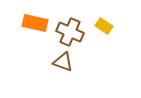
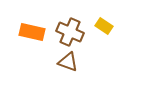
orange rectangle: moved 3 px left, 9 px down
brown triangle: moved 5 px right
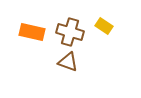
brown cross: rotated 8 degrees counterclockwise
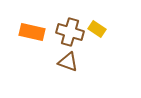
yellow rectangle: moved 7 px left, 3 px down
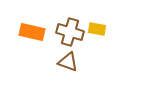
yellow rectangle: rotated 24 degrees counterclockwise
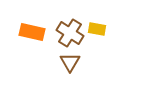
brown cross: moved 1 px down; rotated 16 degrees clockwise
brown triangle: moved 2 px right; rotated 40 degrees clockwise
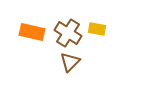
brown cross: moved 2 px left
brown triangle: rotated 15 degrees clockwise
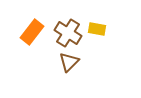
orange rectangle: rotated 65 degrees counterclockwise
brown triangle: moved 1 px left
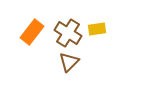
yellow rectangle: rotated 18 degrees counterclockwise
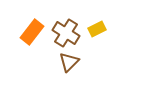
yellow rectangle: rotated 18 degrees counterclockwise
brown cross: moved 2 px left
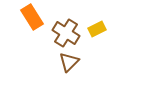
orange rectangle: moved 15 px up; rotated 70 degrees counterclockwise
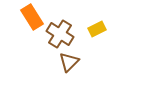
brown cross: moved 6 px left, 1 px down
